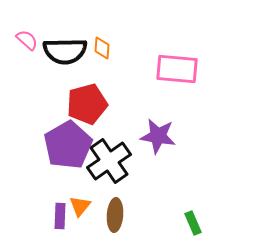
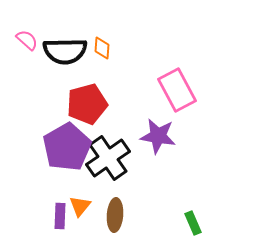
pink rectangle: moved 21 px down; rotated 57 degrees clockwise
purple pentagon: moved 1 px left, 2 px down
black cross: moved 1 px left, 3 px up
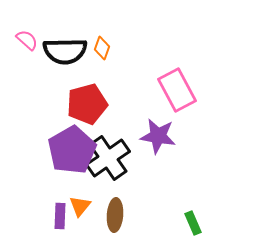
orange diamond: rotated 15 degrees clockwise
purple pentagon: moved 5 px right, 3 px down
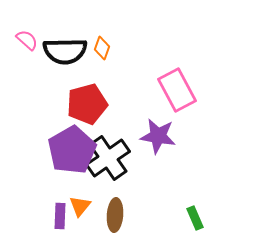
green rectangle: moved 2 px right, 5 px up
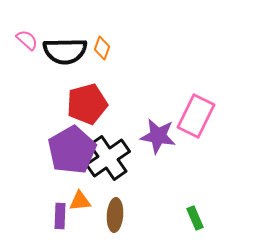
pink rectangle: moved 19 px right, 26 px down; rotated 54 degrees clockwise
orange triangle: moved 5 px up; rotated 45 degrees clockwise
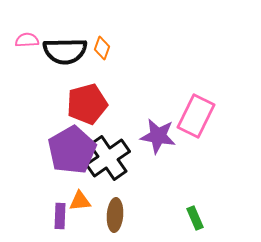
pink semicircle: rotated 45 degrees counterclockwise
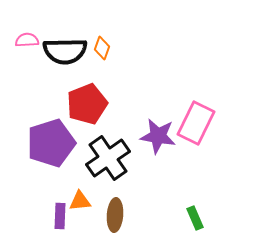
red pentagon: rotated 6 degrees counterclockwise
pink rectangle: moved 7 px down
purple pentagon: moved 21 px left, 7 px up; rotated 12 degrees clockwise
